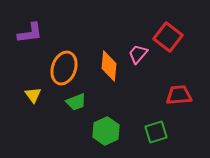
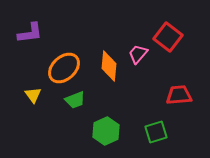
orange ellipse: rotated 28 degrees clockwise
green trapezoid: moved 1 px left, 2 px up
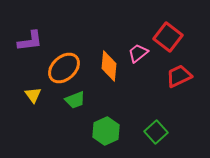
purple L-shape: moved 8 px down
pink trapezoid: moved 1 px up; rotated 10 degrees clockwise
red trapezoid: moved 19 px up; rotated 20 degrees counterclockwise
green square: rotated 25 degrees counterclockwise
